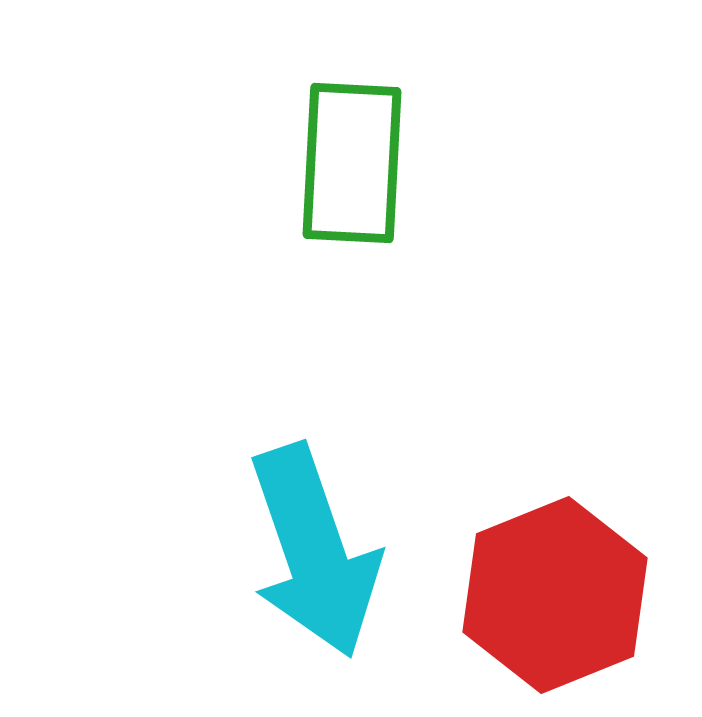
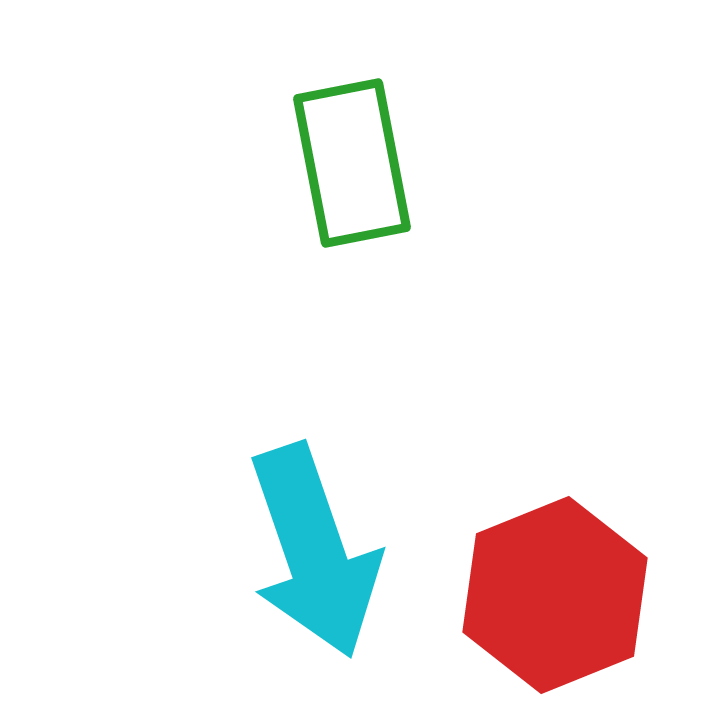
green rectangle: rotated 14 degrees counterclockwise
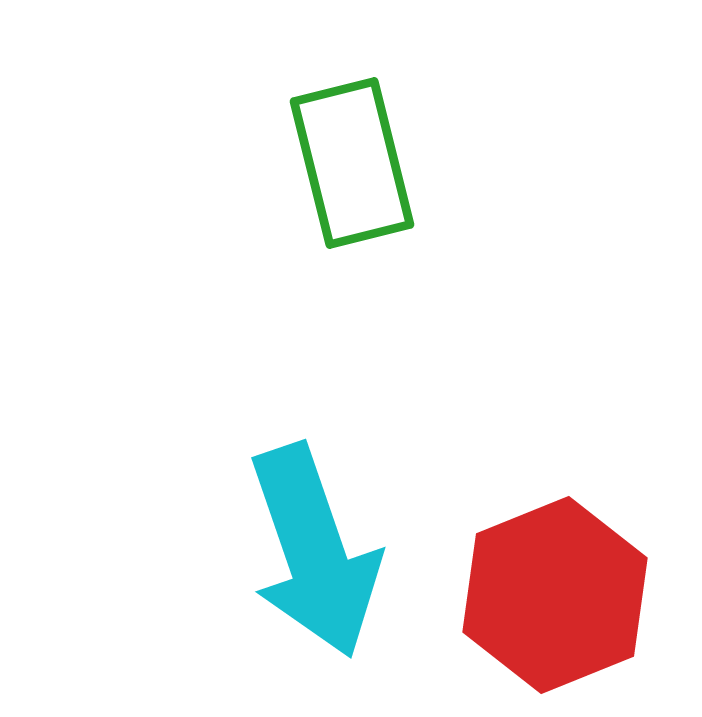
green rectangle: rotated 3 degrees counterclockwise
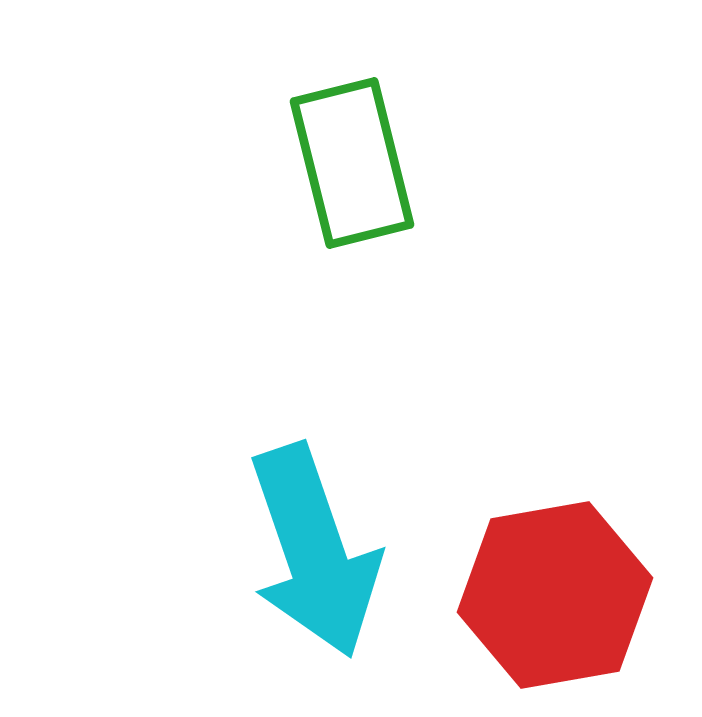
red hexagon: rotated 12 degrees clockwise
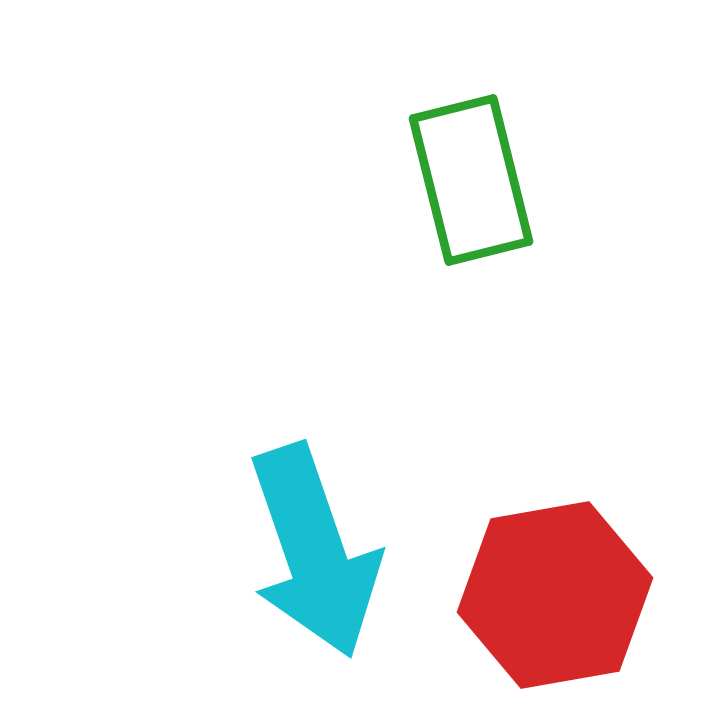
green rectangle: moved 119 px right, 17 px down
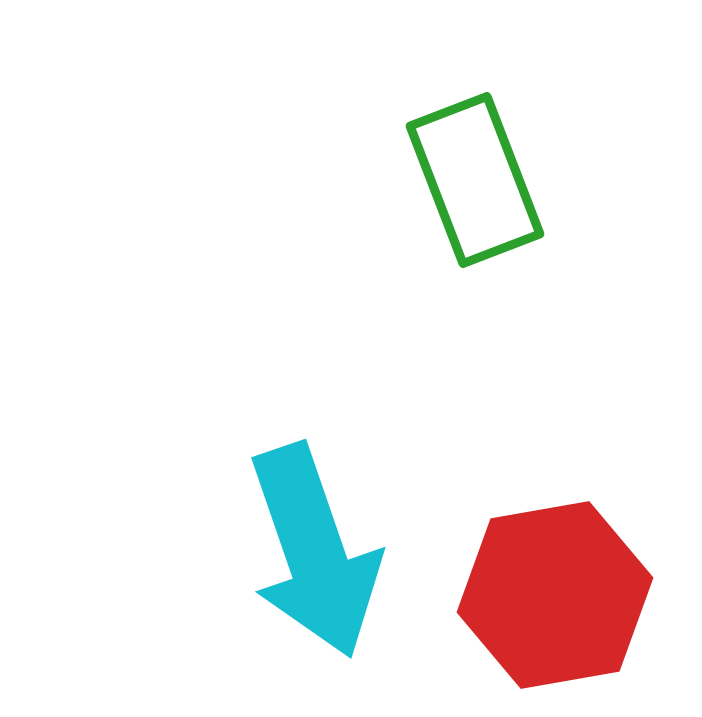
green rectangle: moved 4 px right; rotated 7 degrees counterclockwise
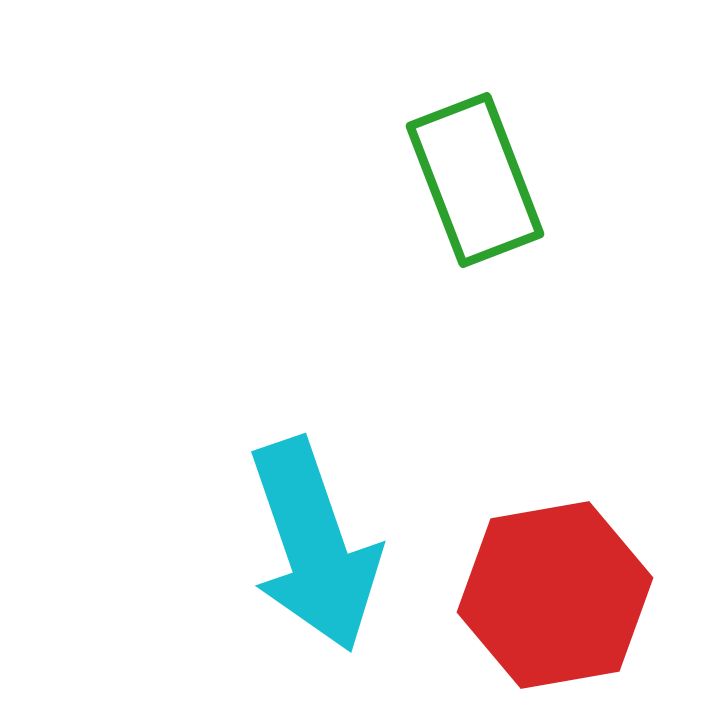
cyan arrow: moved 6 px up
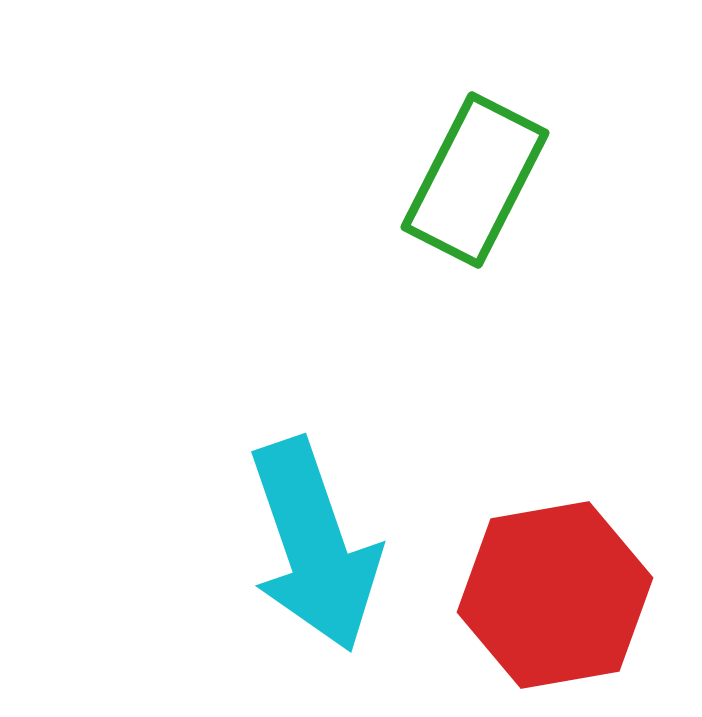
green rectangle: rotated 48 degrees clockwise
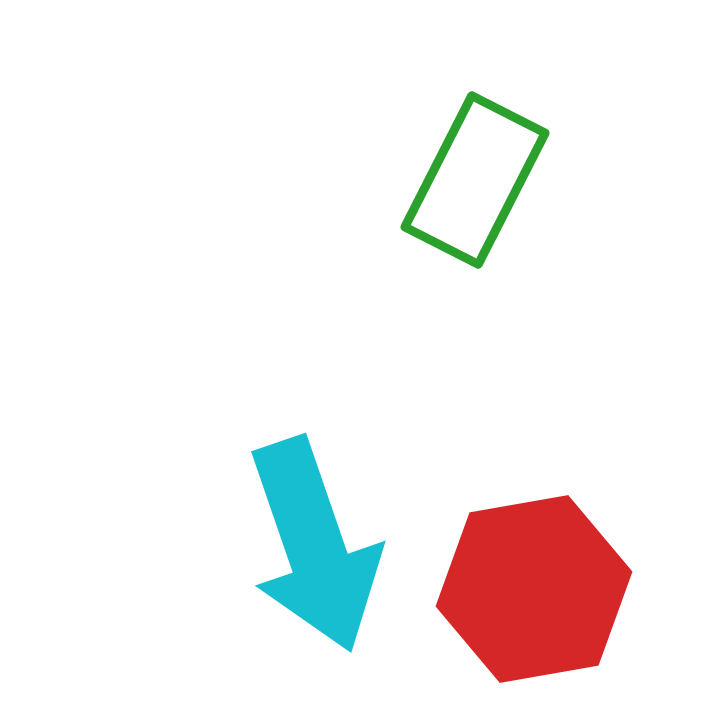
red hexagon: moved 21 px left, 6 px up
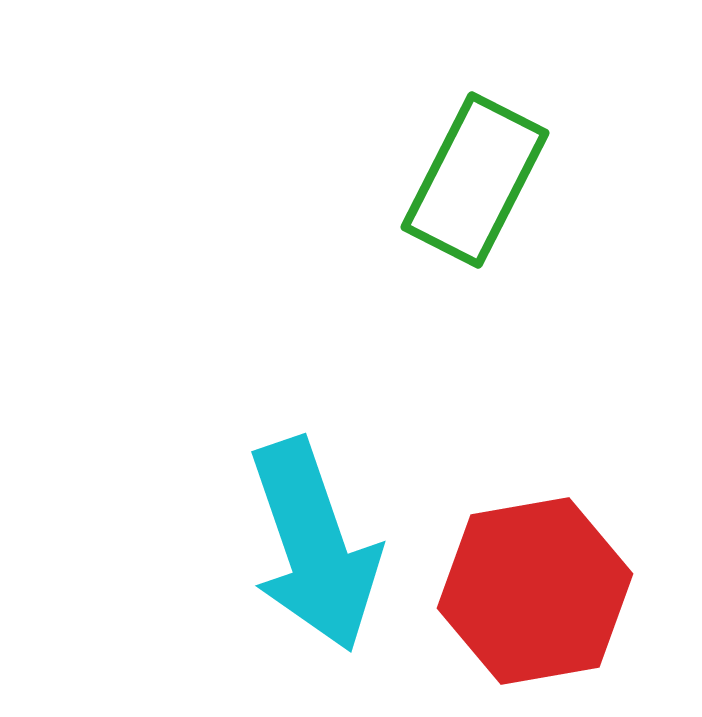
red hexagon: moved 1 px right, 2 px down
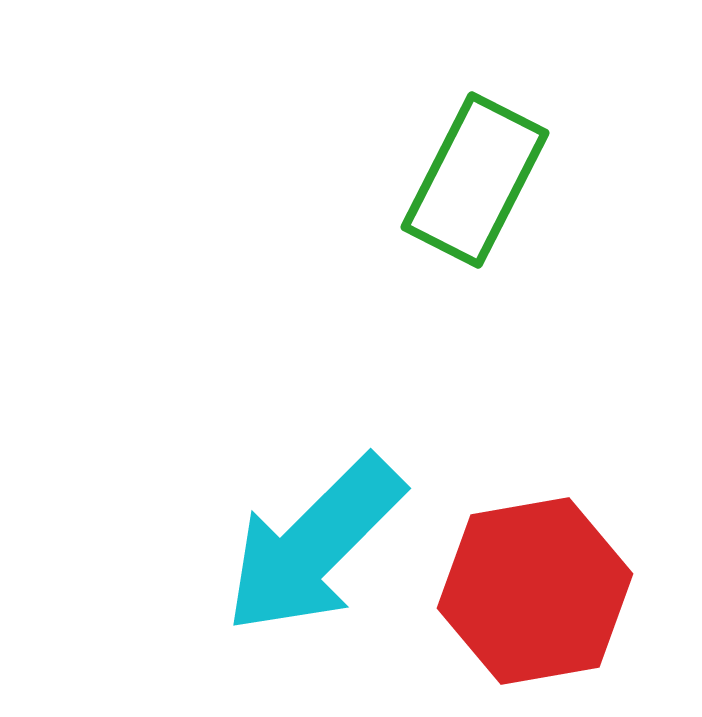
cyan arrow: rotated 64 degrees clockwise
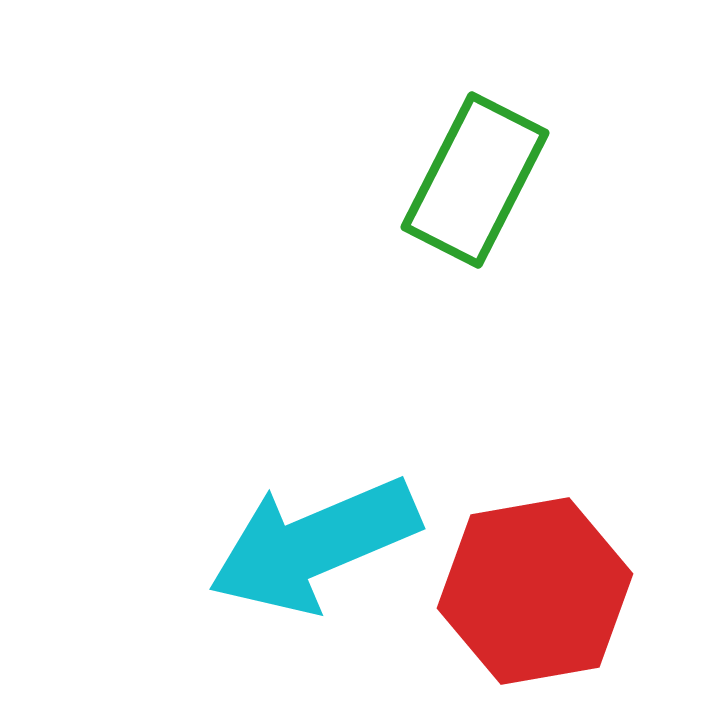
cyan arrow: rotated 22 degrees clockwise
